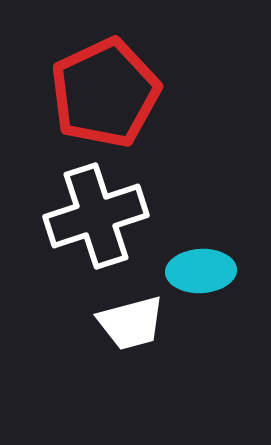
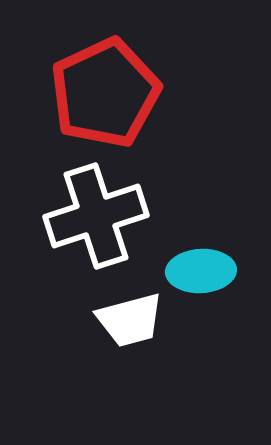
white trapezoid: moved 1 px left, 3 px up
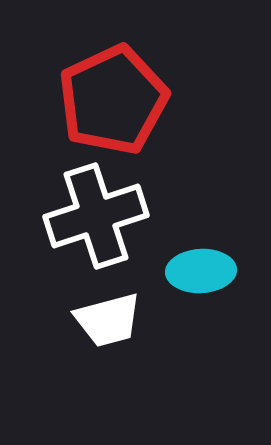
red pentagon: moved 8 px right, 7 px down
white trapezoid: moved 22 px left
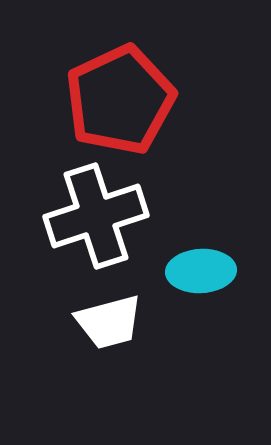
red pentagon: moved 7 px right
white trapezoid: moved 1 px right, 2 px down
